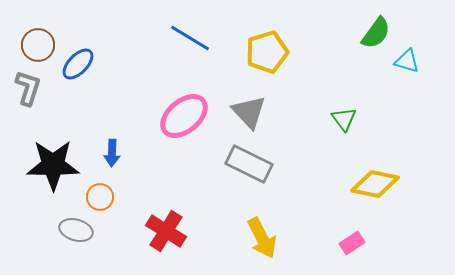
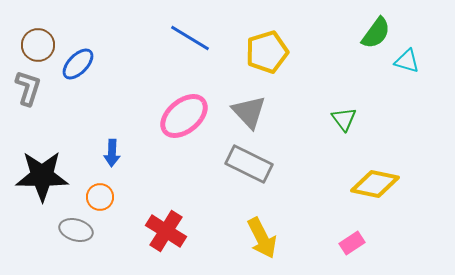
black star: moved 11 px left, 11 px down
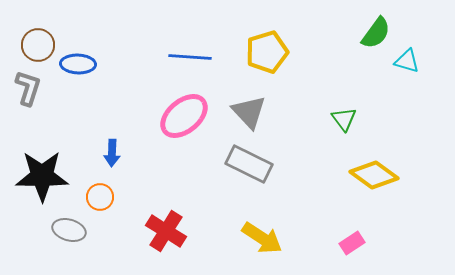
blue line: moved 19 px down; rotated 27 degrees counterclockwise
blue ellipse: rotated 48 degrees clockwise
yellow diamond: moved 1 px left, 9 px up; rotated 24 degrees clockwise
gray ellipse: moved 7 px left
yellow arrow: rotated 30 degrees counterclockwise
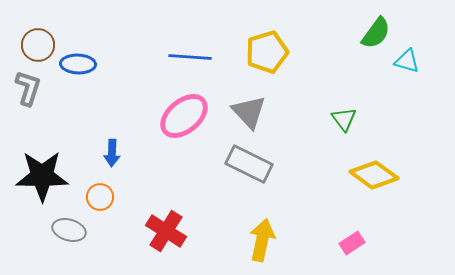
yellow arrow: moved 2 px down; rotated 111 degrees counterclockwise
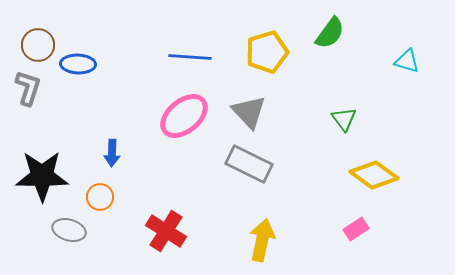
green semicircle: moved 46 px left
pink rectangle: moved 4 px right, 14 px up
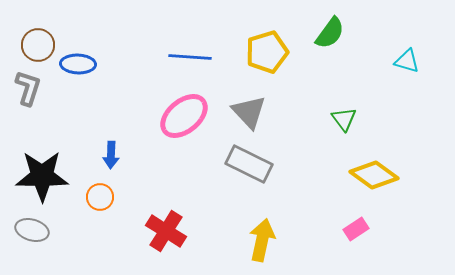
blue arrow: moved 1 px left, 2 px down
gray ellipse: moved 37 px left
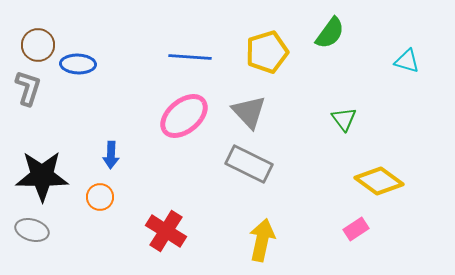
yellow diamond: moved 5 px right, 6 px down
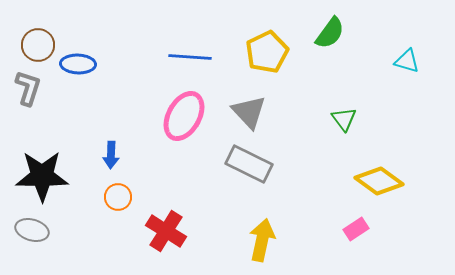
yellow pentagon: rotated 9 degrees counterclockwise
pink ellipse: rotated 21 degrees counterclockwise
orange circle: moved 18 px right
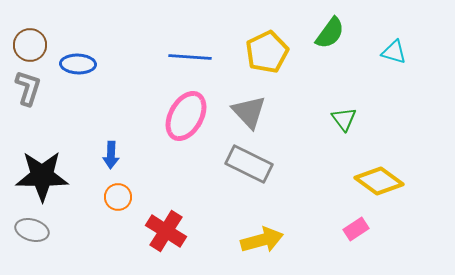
brown circle: moved 8 px left
cyan triangle: moved 13 px left, 9 px up
pink ellipse: moved 2 px right
yellow arrow: rotated 63 degrees clockwise
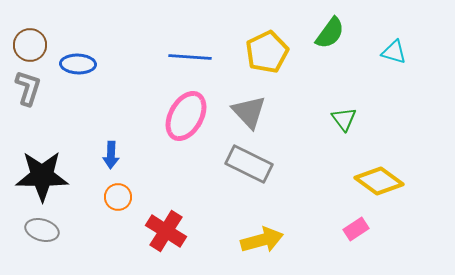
gray ellipse: moved 10 px right
